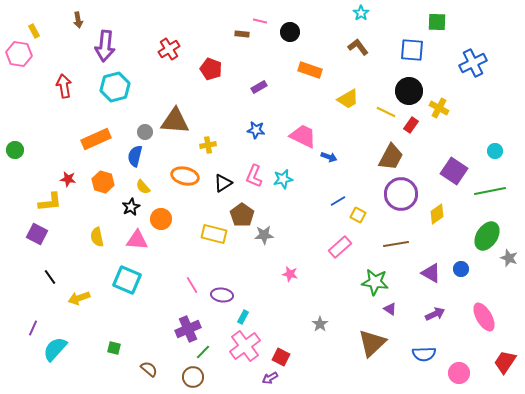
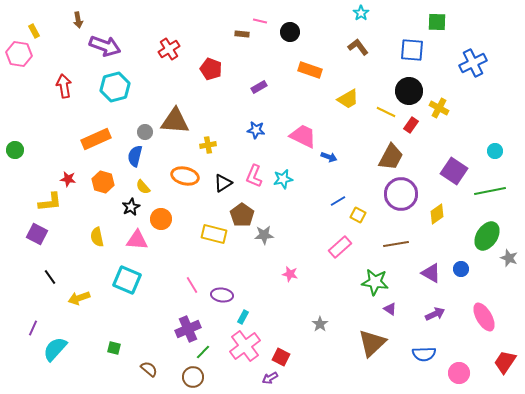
purple arrow at (105, 46): rotated 76 degrees counterclockwise
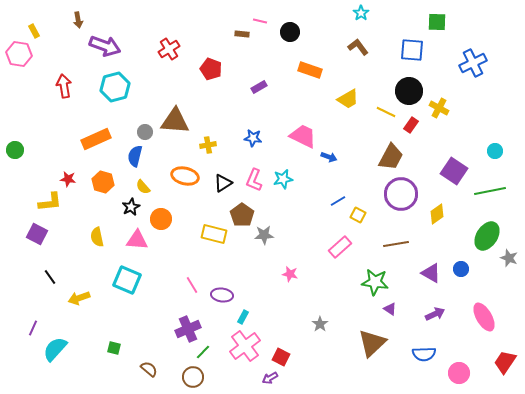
blue star at (256, 130): moved 3 px left, 8 px down
pink L-shape at (254, 176): moved 4 px down
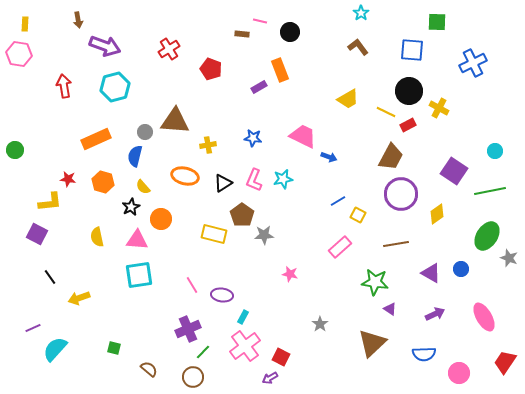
yellow rectangle at (34, 31): moved 9 px left, 7 px up; rotated 32 degrees clockwise
orange rectangle at (310, 70): moved 30 px left; rotated 50 degrees clockwise
red rectangle at (411, 125): moved 3 px left; rotated 28 degrees clockwise
cyan square at (127, 280): moved 12 px right, 5 px up; rotated 32 degrees counterclockwise
purple line at (33, 328): rotated 42 degrees clockwise
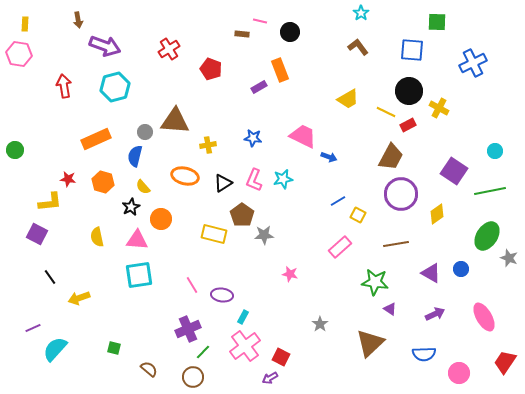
brown triangle at (372, 343): moved 2 px left
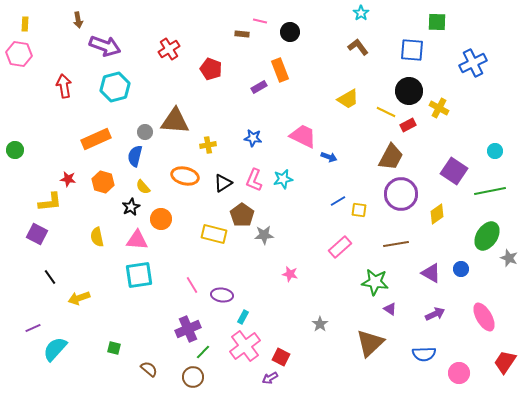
yellow square at (358, 215): moved 1 px right, 5 px up; rotated 21 degrees counterclockwise
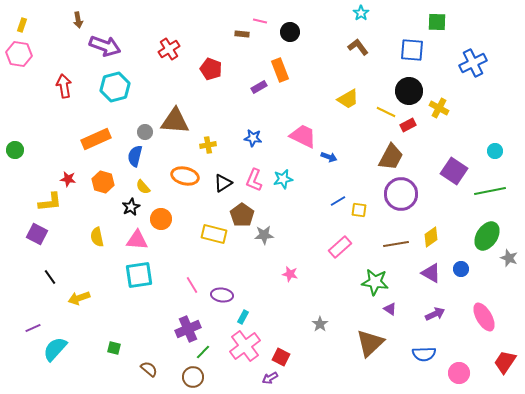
yellow rectangle at (25, 24): moved 3 px left, 1 px down; rotated 16 degrees clockwise
yellow diamond at (437, 214): moved 6 px left, 23 px down
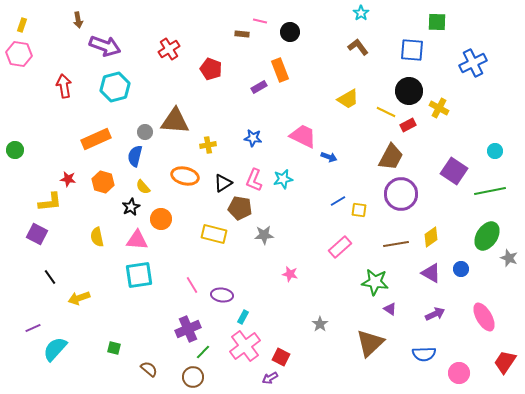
brown pentagon at (242, 215): moved 2 px left, 7 px up; rotated 25 degrees counterclockwise
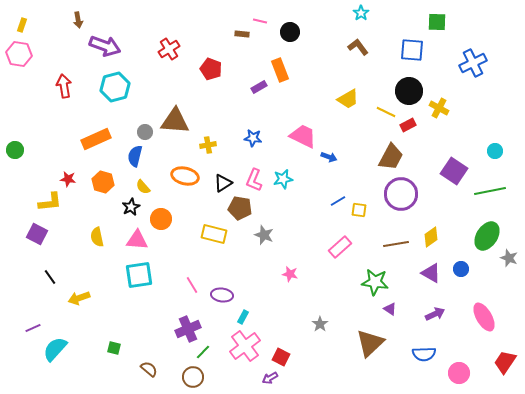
gray star at (264, 235): rotated 24 degrees clockwise
